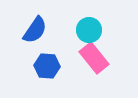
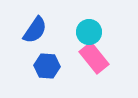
cyan circle: moved 2 px down
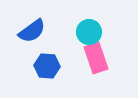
blue semicircle: moved 3 px left, 1 px down; rotated 20 degrees clockwise
pink rectangle: moved 2 px right; rotated 20 degrees clockwise
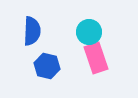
blue semicircle: rotated 52 degrees counterclockwise
blue hexagon: rotated 10 degrees clockwise
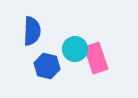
cyan circle: moved 14 px left, 17 px down
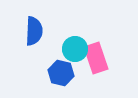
blue semicircle: moved 2 px right
blue hexagon: moved 14 px right, 7 px down
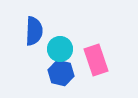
cyan circle: moved 15 px left
pink rectangle: moved 2 px down
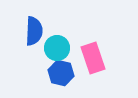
cyan circle: moved 3 px left, 1 px up
pink rectangle: moved 3 px left, 2 px up
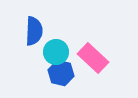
cyan circle: moved 1 px left, 4 px down
pink rectangle: rotated 28 degrees counterclockwise
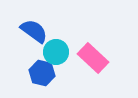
blue semicircle: rotated 56 degrees counterclockwise
blue hexagon: moved 19 px left
